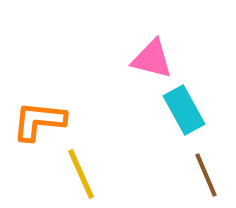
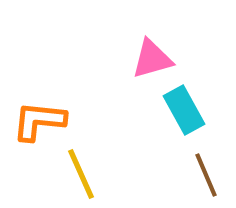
pink triangle: rotated 30 degrees counterclockwise
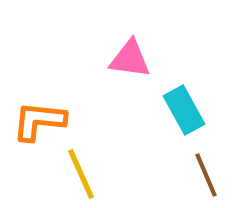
pink triangle: moved 22 px left; rotated 24 degrees clockwise
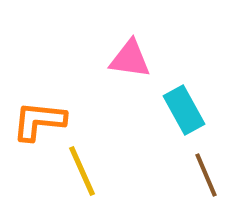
yellow line: moved 1 px right, 3 px up
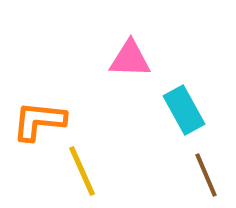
pink triangle: rotated 6 degrees counterclockwise
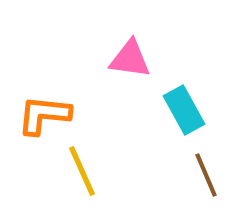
pink triangle: rotated 6 degrees clockwise
orange L-shape: moved 5 px right, 6 px up
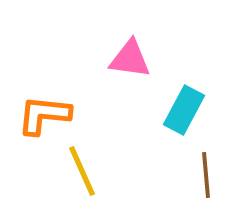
cyan rectangle: rotated 57 degrees clockwise
brown line: rotated 18 degrees clockwise
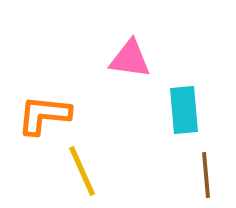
cyan rectangle: rotated 33 degrees counterclockwise
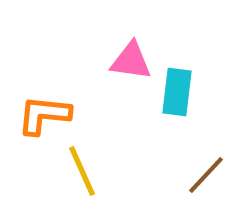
pink triangle: moved 1 px right, 2 px down
cyan rectangle: moved 7 px left, 18 px up; rotated 12 degrees clockwise
brown line: rotated 48 degrees clockwise
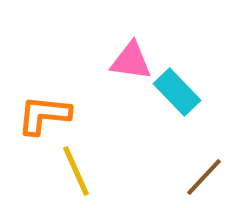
cyan rectangle: rotated 51 degrees counterclockwise
yellow line: moved 6 px left
brown line: moved 2 px left, 2 px down
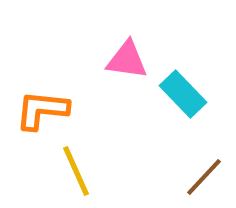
pink triangle: moved 4 px left, 1 px up
cyan rectangle: moved 6 px right, 2 px down
orange L-shape: moved 2 px left, 5 px up
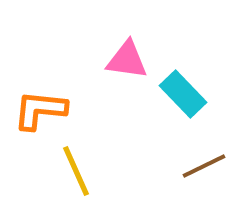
orange L-shape: moved 2 px left
brown line: moved 11 px up; rotated 21 degrees clockwise
